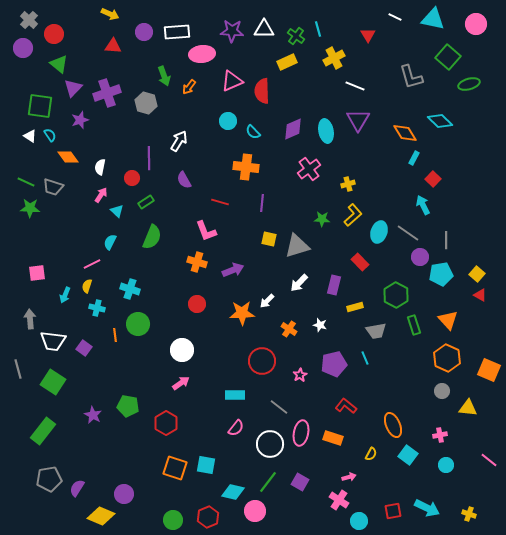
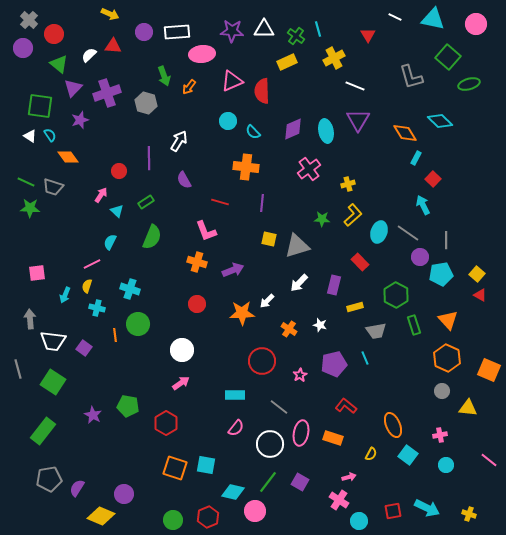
cyan rectangle at (414, 158): moved 2 px right
white semicircle at (100, 167): moved 11 px left, 112 px up; rotated 35 degrees clockwise
red circle at (132, 178): moved 13 px left, 7 px up
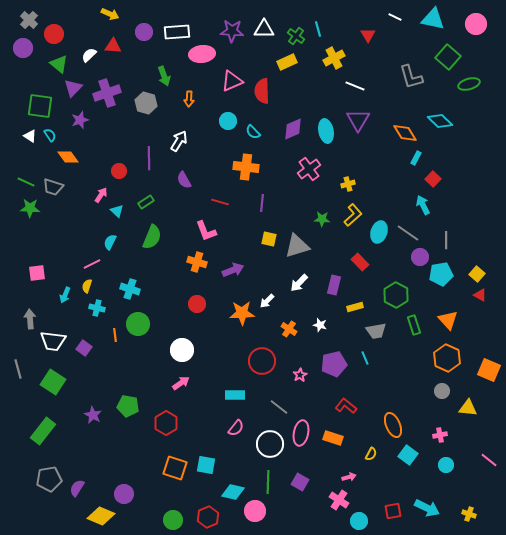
orange arrow at (189, 87): moved 12 px down; rotated 35 degrees counterclockwise
green line at (268, 482): rotated 35 degrees counterclockwise
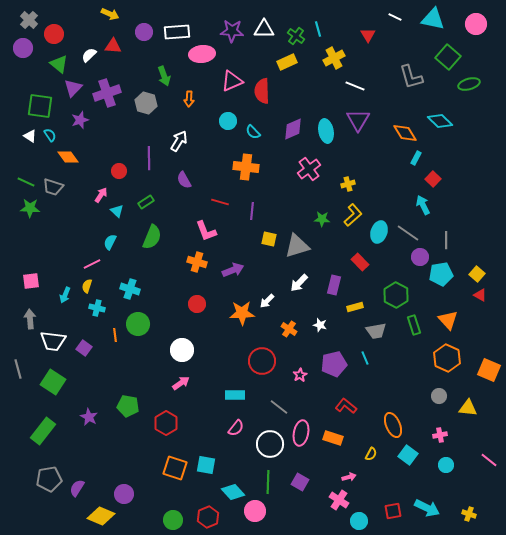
purple line at (262, 203): moved 10 px left, 8 px down
pink square at (37, 273): moved 6 px left, 8 px down
gray circle at (442, 391): moved 3 px left, 5 px down
purple star at (93, 415): moved 4 px left, 2 px down
cyan diamond at (233, 492): rotated 35 degrees clockwise
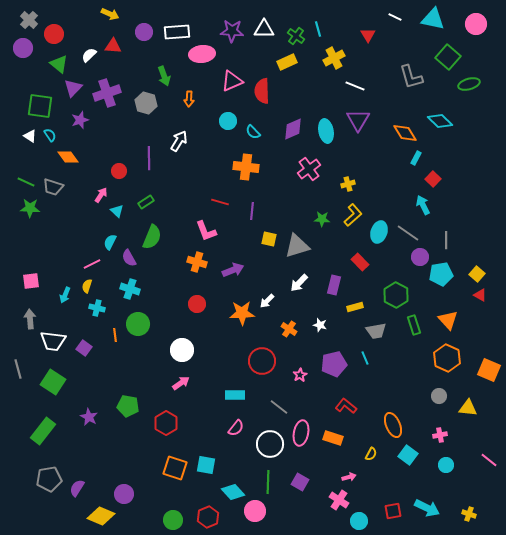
purple semicircle at (184, 180): moved 55 px left, 78 px down
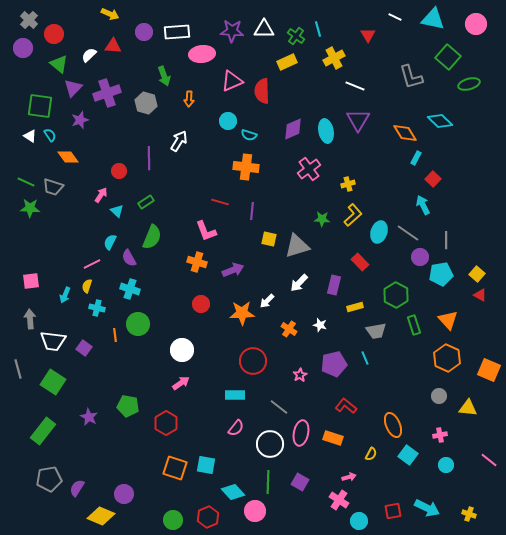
cyan semicircle at (253, 132): moved 4 px left, 3 px down; rotated 28 degrees counterclockwise
red circle at (197, 304): moved 4 px right
red circle at (262, 361): moved 9 px left
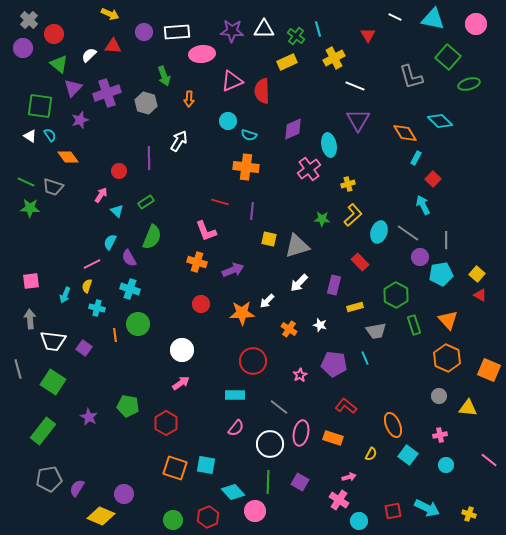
cyan ellipse at (326, 131): moved 3 px right, 14 px down
purple pentagon at (334, 364): rotated 20 degrees clockwise
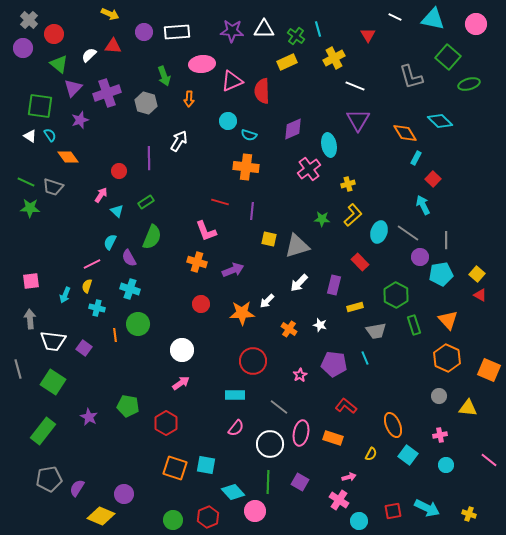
pink ellipse at (202, 54): moved 10 px down
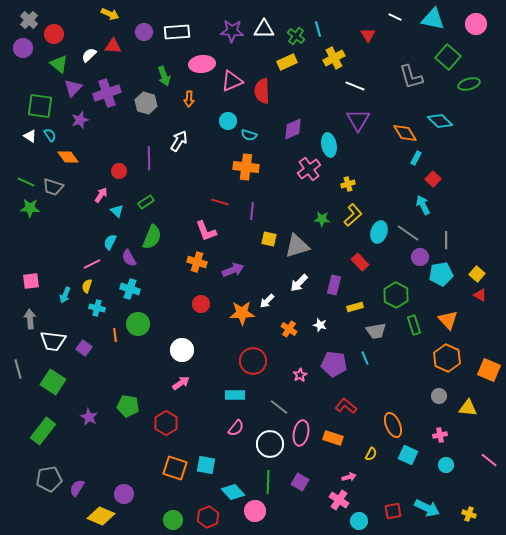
cyan square at (408, 455): rotated 12 degrees counterclockwise
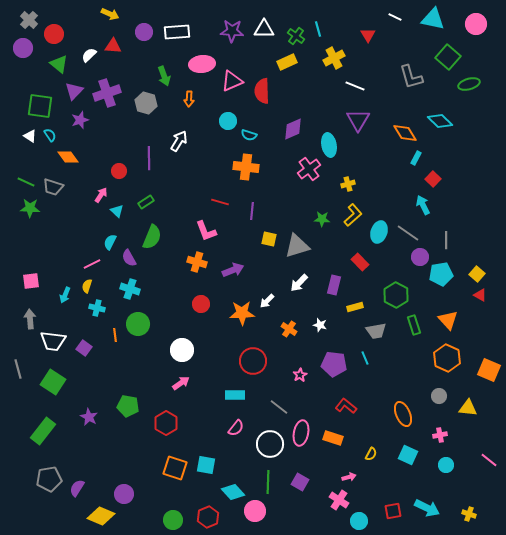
purple triangle at (73, 88): moved 1 px right, 3 px down
orange ellipse at (393, 425): moved 10 px right, 11 px up
